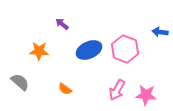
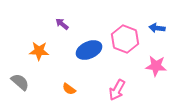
blue arrow: moved 3 px left, 4 px up
pink hexagon: moved 10 px up
orange semicircle: moved 4 px right
pink star: moved 10 px right, 29 px up
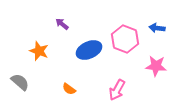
orange star: rotated 18 degrees clockwise
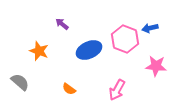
blue arrow: moved 7 px left; rotated 21 degrees counterclockwise
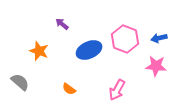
blue arrow: moved 9 px right, 10 px down
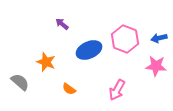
orange star: moved 7 px right, 11 px down
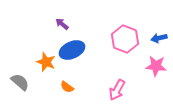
blue ellipse: moved 17 px left
orange semicircle: moved 2 px left, 2 px up
